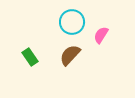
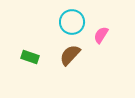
green rectangle: rotated 36 degrees counterclockwise
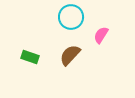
cyan circle: moved 1 px left, 5 px up
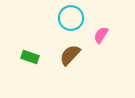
cyan circle: moved 1 px down
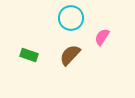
pink semicircle: moved 1 px right, 2 px down
green rectangle: moved 1 px left, 2 px up
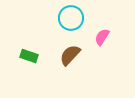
green rectangle: moved 1 px down
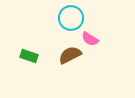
pink semicircle: moved 12 px left, 2 px down; rotated 90 degrees counterclockwise
brown semicircle: rotated 20 degrees clockwise
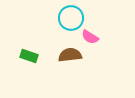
pink semicircle: moved 2 px up
brown semicircle: rotated 20 degrees clockwise
